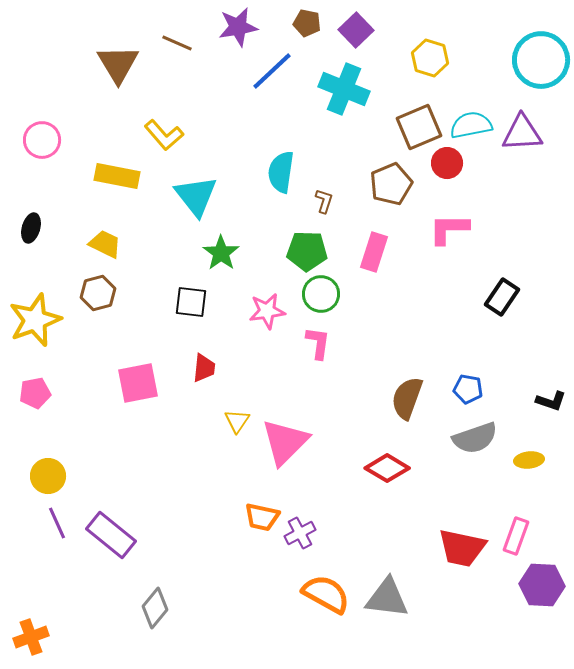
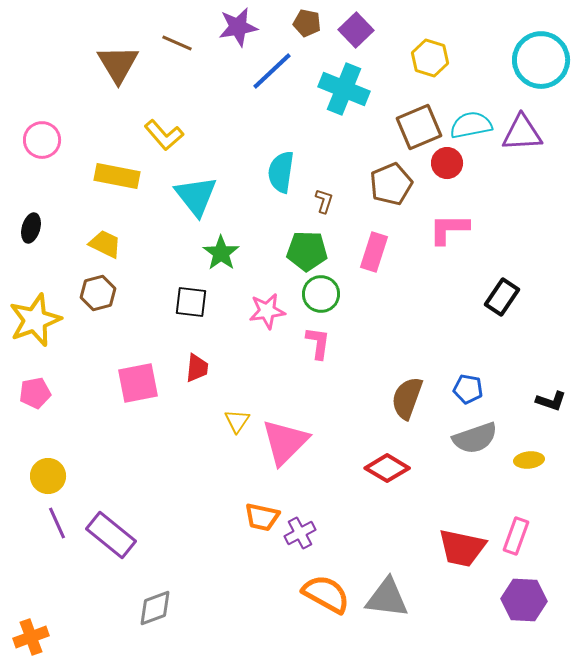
red trapezoid at (204, 368): moved 7 px left
purple hexagon at (542, 585): moved 18 px left, 15 px down
gray diamond at (155, 608): rotated 30 degrees clockwise
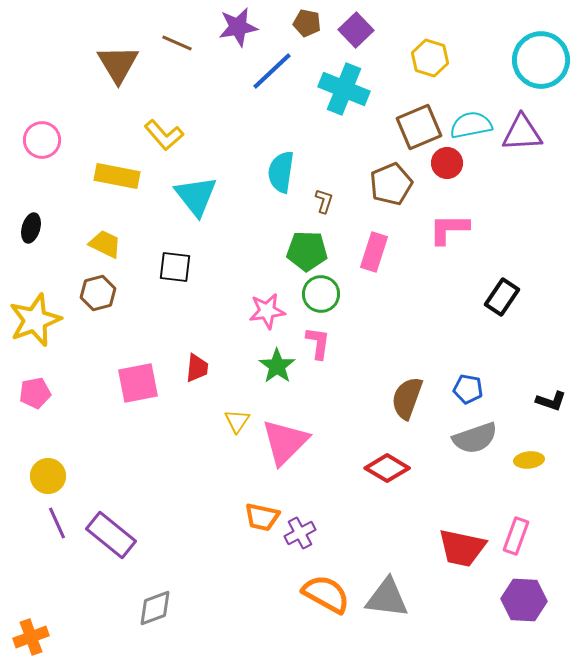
green star at (221, 253): moved 56 px right, 113 px down
black square at (191, 302): moved 16 px left, 35 px up
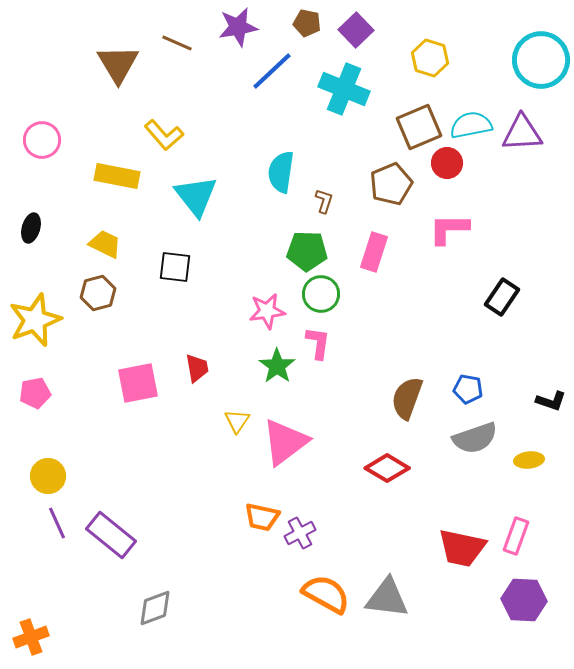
red trapezoid at (197, 368): rotated 16 degrees counterclockwise
pink triangle at (285, 442): rotated 8 degrees clockwise
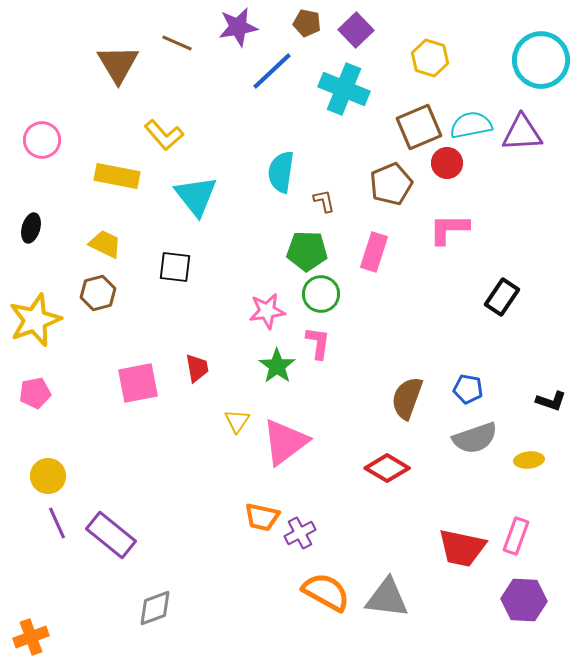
brown L-shape at (324, 201): rotated 30 degrees counterclockwise
orange semicircle at (326, 594): moved 2 px up
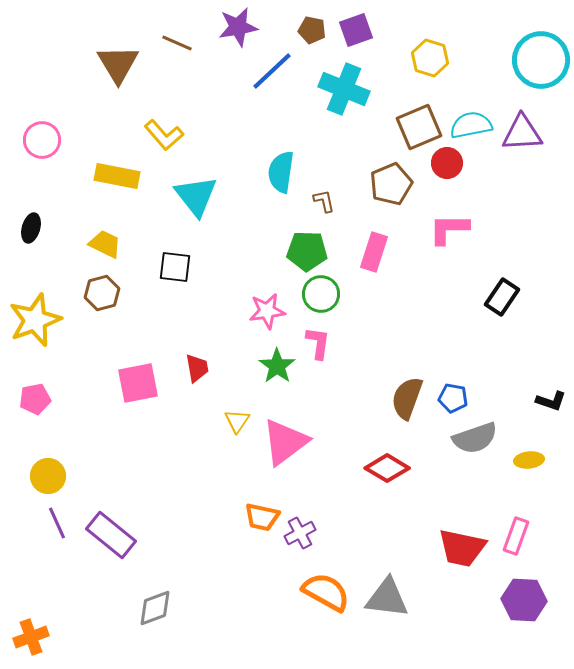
brown pentagon at (307, 23): moved 5 px right, 7 px down
purple square at (356, 30): rotated 24 degrees clockwise
brown hexagon at (98, 293): moved 4 px right
blue pentagon at (468, 389): moved 15 px left, 9 px down
pink pentagon at (35, 393): moved 6 px down
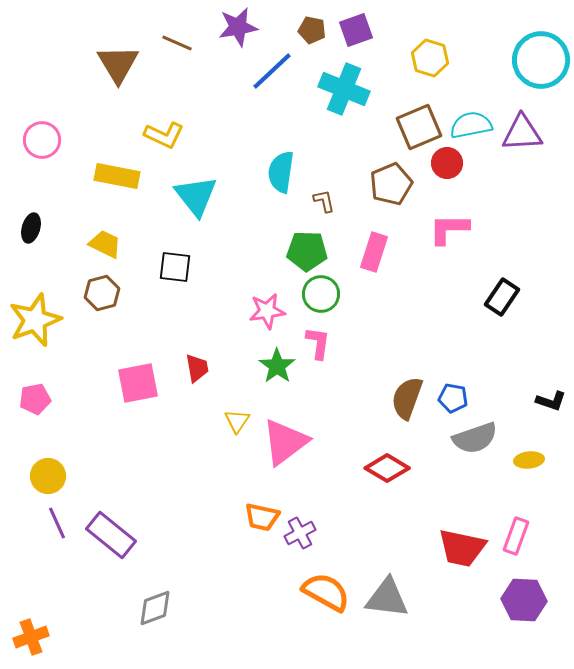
yellow L-shape at (164, 135): rotated 24 degrees counterclockwise
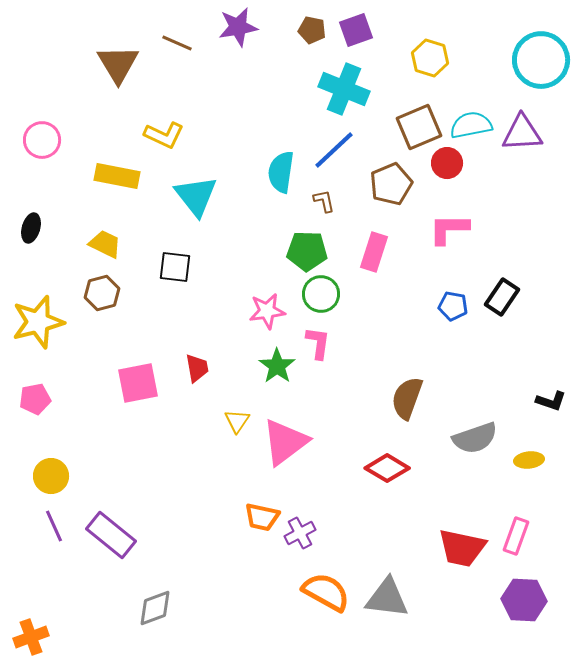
blue line at (272, 71): moved 62 px right, 79 px down
yellow star at (35, 320): moved 3 px right, 2 px down; rotated 6 degrees clockwise
blue pentagon at (453, 398): moved 92 px up
yellow circle at (48, 476): moved 3 px right
purple line at (57, 523): moved 3 px left, 3 px down
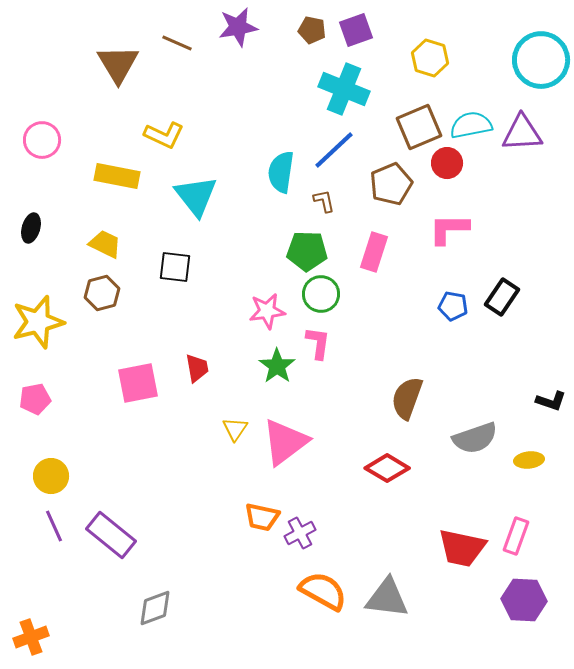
yellow triangle at (237, 421): moved 2 px left, 8 px down
orange semicircle at (326, 592): moved 3 px left, 1 px up
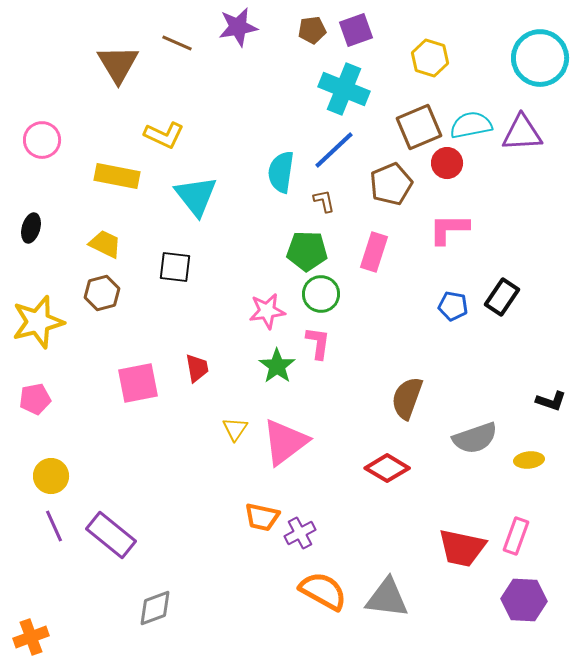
brown pentagon at (312, 30): rotated 20 degrees counterclockwise
cyan circle at (541, 60): moved 1 px left, 2 px up
